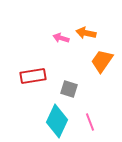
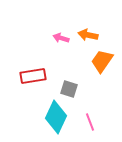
orange arrow: moved 2 px right, 2 px down
cyan diamond: moved 1 px left, 4 px up
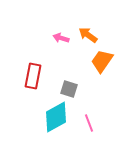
orange arrow: rotated 24 degrees clockwise
red rectangle: rotated 70 degrees counterclockwise
cyan diamond: rotated 36 degrees clockwise
pink line: moved 1 px left, 1 px down
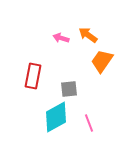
gray square: rotated 24 degrees counterclockwise
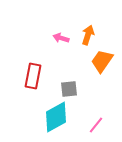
orange arrow: rotated 72 degrees clockwise
pink line: moved 7 px right, 2 px down; rotated 60 degrees clockwise
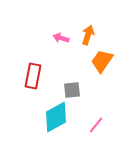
gray square: moved 3 px right, 1 px down
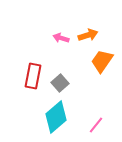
orange arrow: rotated 54 degrees clockwise
gray square: moved 12 px left, 7 px up; rotated 36 degrees counterclockwise
cyan diamond: rotated 12 degrees counterclockwise
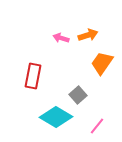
orange trapezoid: moved 2 px down
gray square: moved 18 px right, 12 px down
cyan diamond: rotated 72 degrees clockwise
pink line: moved 1 px right, 1 px down
